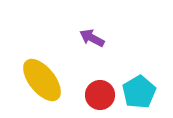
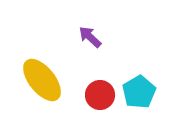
purple arrow: moved 2 px left, 1 px up; rotated 15 degrees clockwise
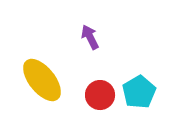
purple arrow: rotated 20 degrees clockwise
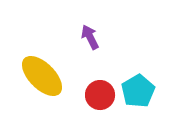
yellow ellipse: moved 4 px up; rotated 6 degrees counterclockwise
cyan pentagon: moved 1 px left, 1 px up
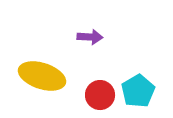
purple arrow: rotated 120 degrees clockwise
yellow ellipse: rotated 27 degrees counterclockwise
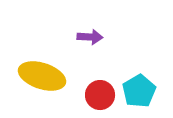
cyan pentagon: moved 1 px right
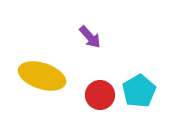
purple arrow: rotated 45 degrees clockwise
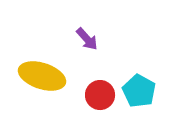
purple arrow: moved 3 px left, 2 px down
cyan pentagon: rotated 12 degrees counterclockwise
